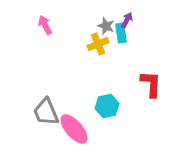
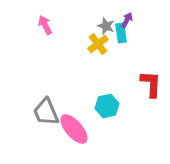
yellow cross: rotated 15 degrees counterclockwise
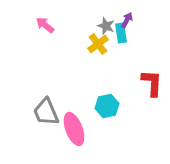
pink arrow: rotated 24 degrees counterclockwise
red L-shape: moved 1 px right, 1 px up
pink ellipse: rotated 20 degrees clockwise
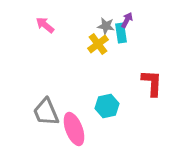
gray star: rotated 12 degrees counterclockwise
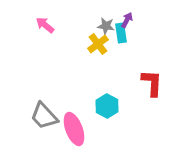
cyan hexagon: rotated 20 degrees counterclockwise
gray trapezoid: moved 2 px left, 4 px down; rotated 20 degrees counterclockwise
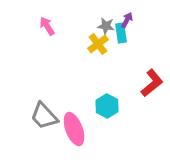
pink arrow: moved 2 px right, 1 px down; rotated 18 degrees clockwise
red L-shape: rotated 48 degrees clockwise
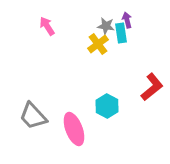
purple arrow: rotated 42 degrees counterclockwise
red L-shape: moved 4 px down
gray trapezoid: moved 11 px left
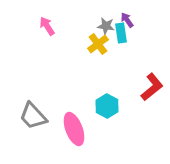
purple arrow: rotated 21 degrees counterclockwise
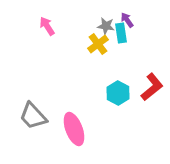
cyan hexagon: moved 11 px right, 13 px up
